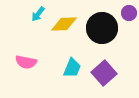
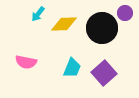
purple circle: moved 4 px left
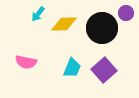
purple circle: moved 1 px right
purple square: moved 3 px up
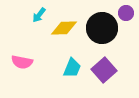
cyan arrow: moved 1 px right, 1 px down
yellow diamond: moved 4 px down
pink semicircle: moved 4 px left
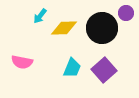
cyan arrow: moved 1 px right, 1 px down
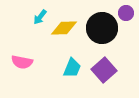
cyan arrow: moved 1 px down
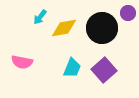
purple circle: moved 2 px right
yellow diamond: rotated 8 degrees counterclockwise
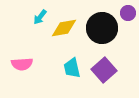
pink semicircle: moved 2 px down; rotated 15 degrees counterclockwise
cyan trapezoid: rotated 145 degrees clockwise
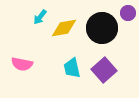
pink semicircle: rotated 15 degrees clockwise
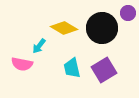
cyan arrow: moved 1 px left, 29 px down
yellow diamond: rotated 40 degrees clockwise
purple square: rotated 10 degrees clockwise
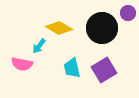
yellow diamond: moved 5 px left
